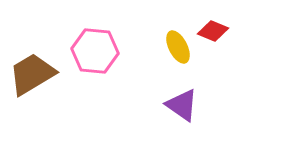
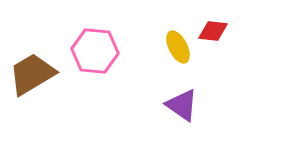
red diamond: rotated 16 degrees counterclockwise
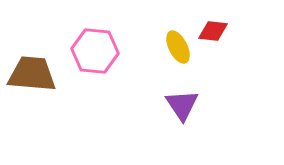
brown trapezoid: rotated 36 degrees clockwise
purple triangle: rotated 21 degrees clockwise
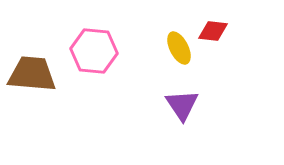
yellow ellipse: moved 1 px right, 1 px down
pink hexagon: moved 1 px left
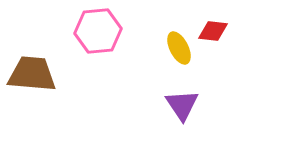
pink hexagon: moved 4 px right, 20 px up; rotated 12 degrees counterclockwise
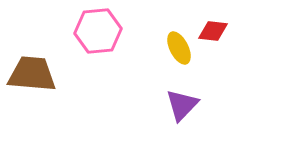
purple triangle: rotated 18 degrees clockwise
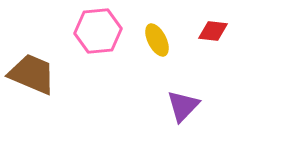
yellow ellipse: moved 22 px left, 8 px up
brown trapezoid: rotated 18 degrees clockwise
purple triangle: moved 1 px right, 1 px down
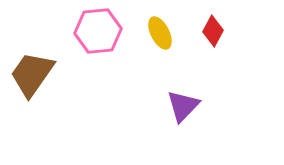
red diamond: rotated 68 degrees counterclockwise
yellow ellipse: moved 3 px right, 7 px up
brown trapezoid: rotated 78 degrees counterclockwise
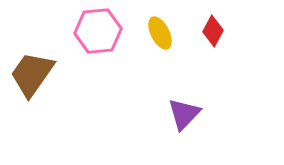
purple triangle: moved 1 px right, 8 px down
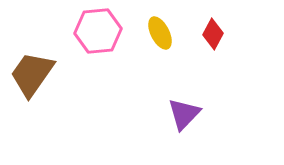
red diamond: moved 3 px down
